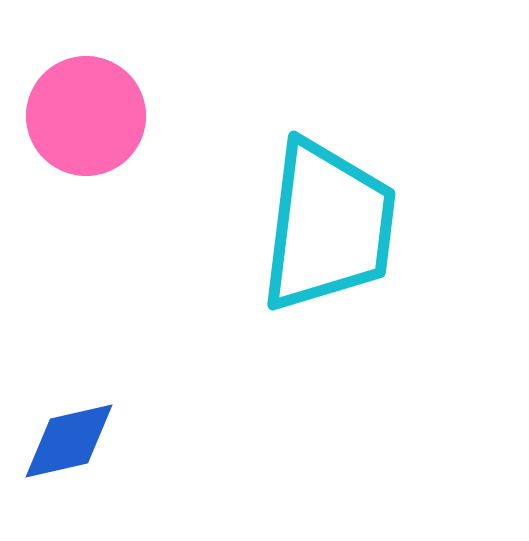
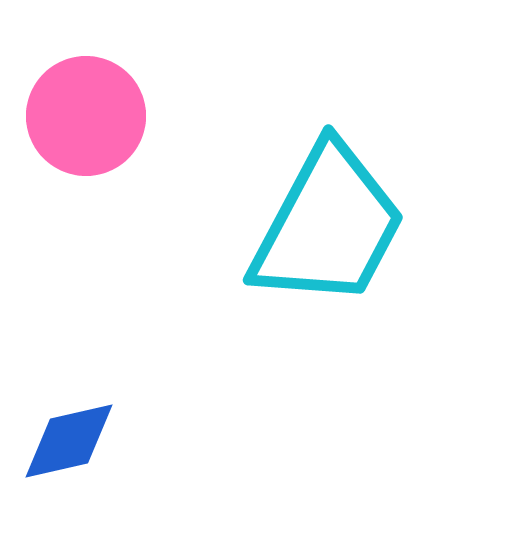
cyan trapezoid: rotated 21 degrees clockwise
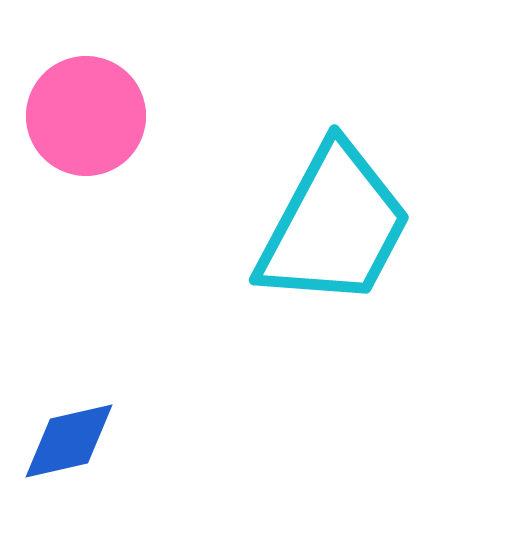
cyan trapezoid: moved 6 px right
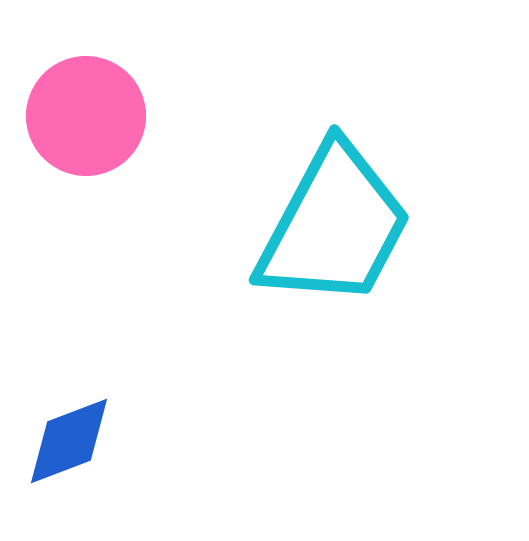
blue diamond: rotated 8 degrees counterclockwise
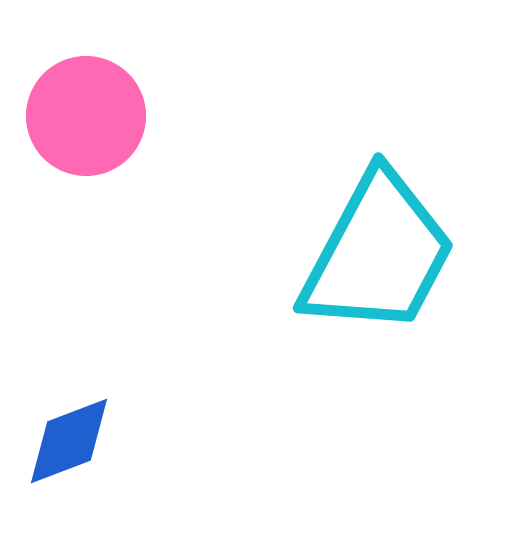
cyan trapezoid: moved 44 px right, 28 px down
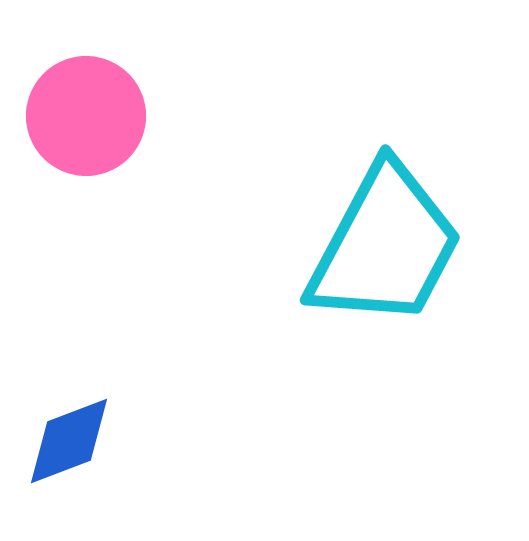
cyan trapezoid: moved 7 px right, 8 px up
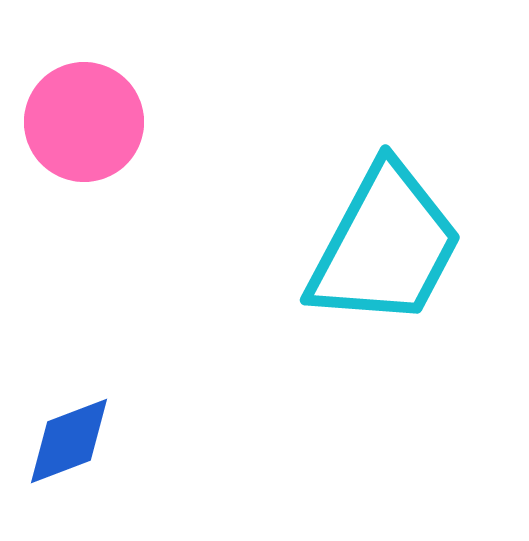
pink circle: moved 2 px left, 6 px down
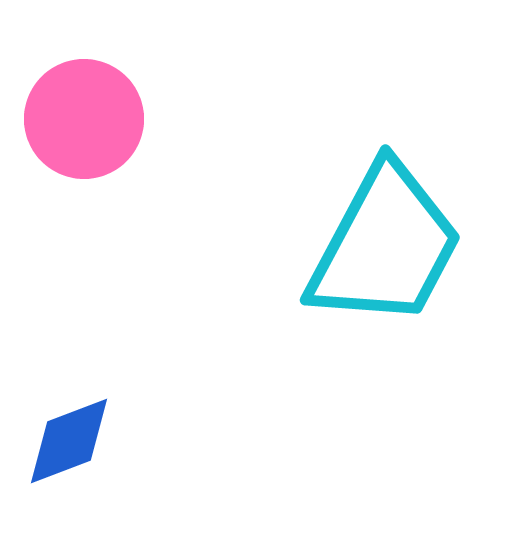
pink circle: moved 3 px up
